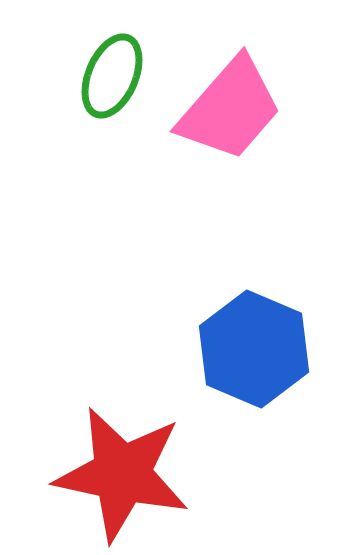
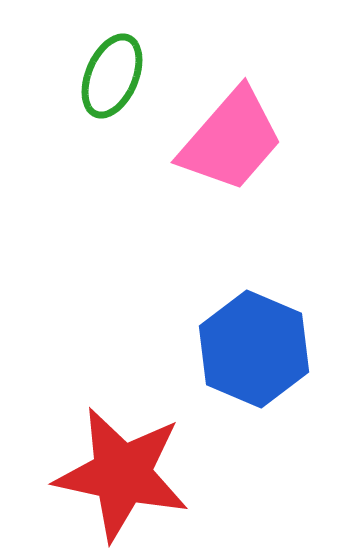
pink trapezoid: moved 1 px right, 31 px down
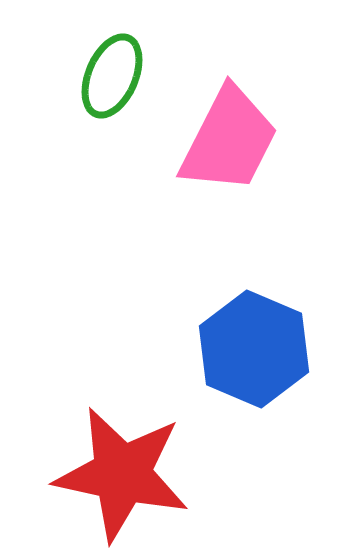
pink trapezoid: moved 2 px left; rotated 14 degrees counterclockwise
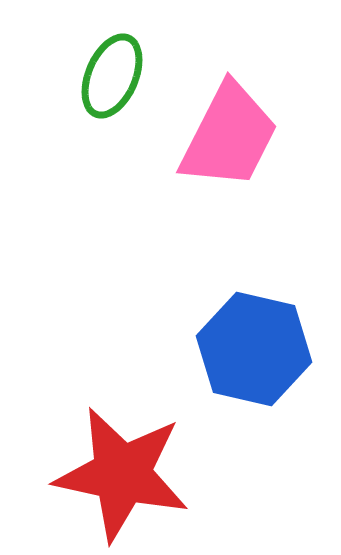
pink trapezoid: moved 4 px up
blue hexagon: rotated 10 degrees counterclockwise
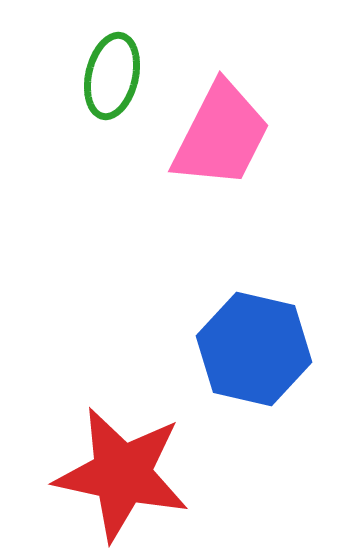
green ellipse: rotated 10 degrees counterclockwise
pink trapezoid: moved 8 px left, 1 px up
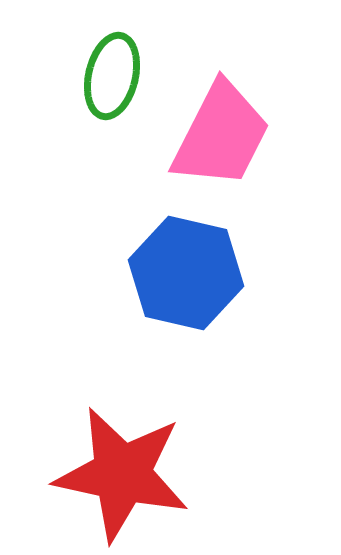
blue hexagon: moved 68 px left, 76 px up
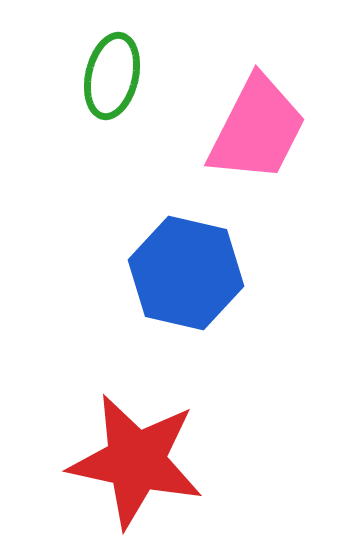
pink trapezoid: moved 36 px right, 6 px up
red star: moved 14 px right, 13 px up
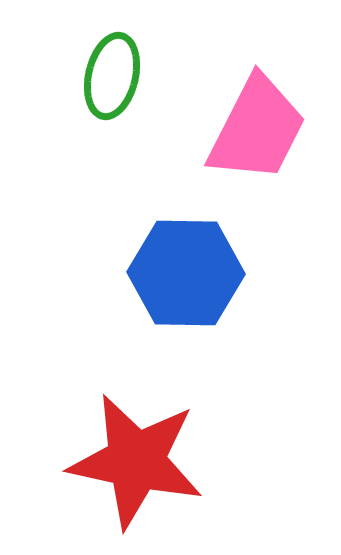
blue hexagon: rotated 12 degrees counterclockwise
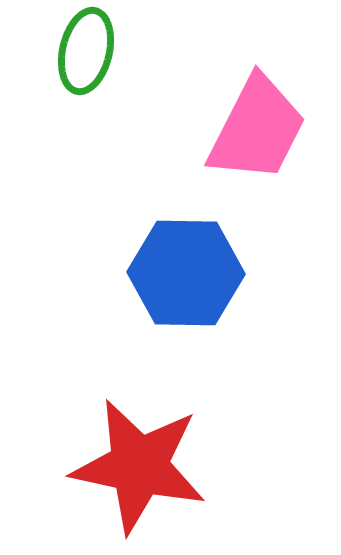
green ellipse: moved 26 px left, 25 px up
red star: moved 3 px right, 5 px down
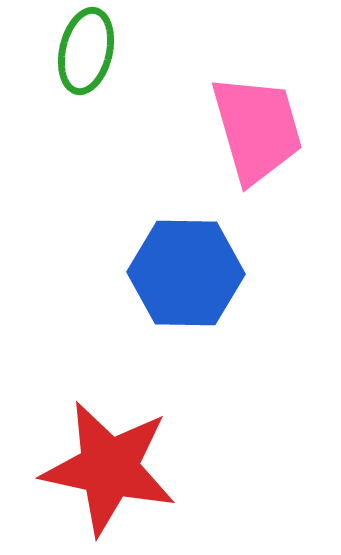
pink trapezoid: rotated 43 degrees counterclockwise
red star: moved 30 px left, 2 px down
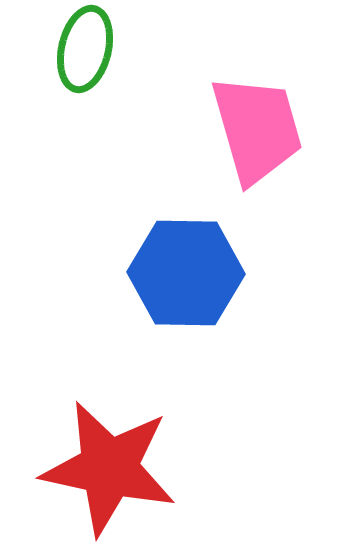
green ellipse: moved 1 px left, 2 px up
